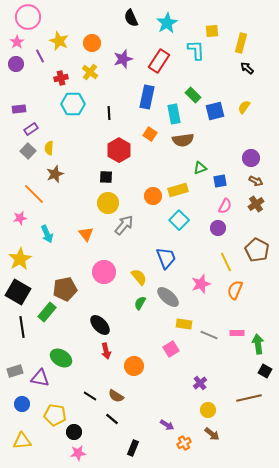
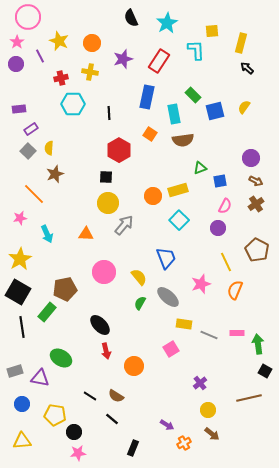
yellow cross at (90, 72): rotated 28 degrees counterclockwise
orange triangle at (86, 234): rotated 49 degrees counterclockwise
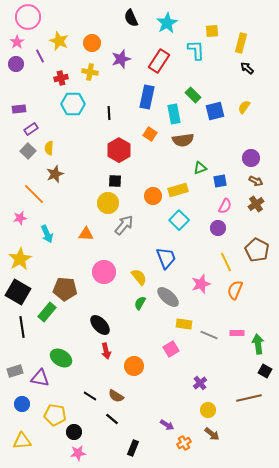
purple star at (123, 59): moved 2 px left
black square at (106, 177): moved 9 px right, 4 px down
brown pentagon at (65, 289): rotated 15 degrees clockwise
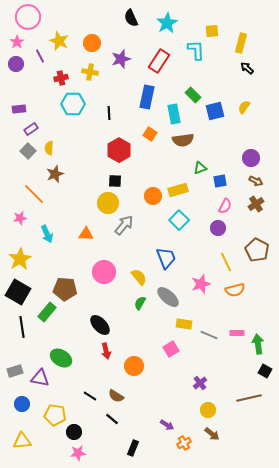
orange semicircle at (235, 290): rotated 126 degrees counterclockwise
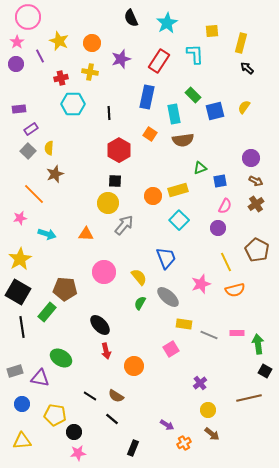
cyan L-shape at (196, 50): moved 1 px left, 4 px down
cyan arrow at (47, 234): rotated 48 degrees counterclockwise
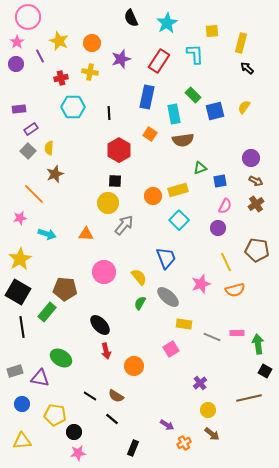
cyan hexagon at (73, 104): moved 3 px down
brown pentagon at (257, 250): rotated 20 degrees counterclockwise
gray line at (209, 335): moved 3 px right, 2 px down
